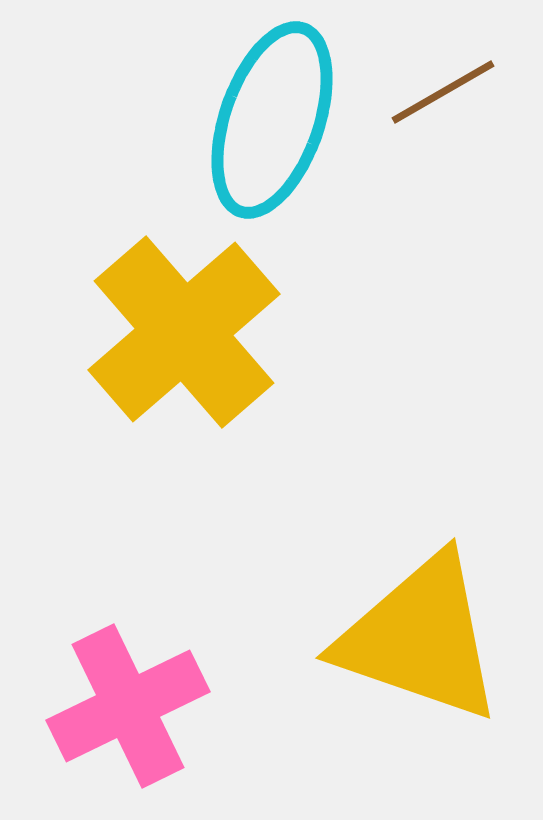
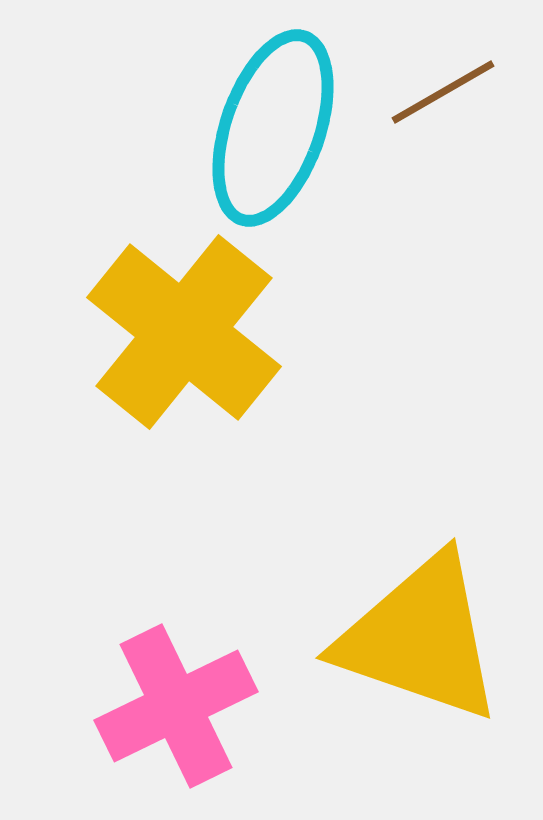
cyan ellipse: moved 1 px right, 8 px down
yellow cross: rotated 10 degrees counterclockwise
pink cross: moved 48 px right
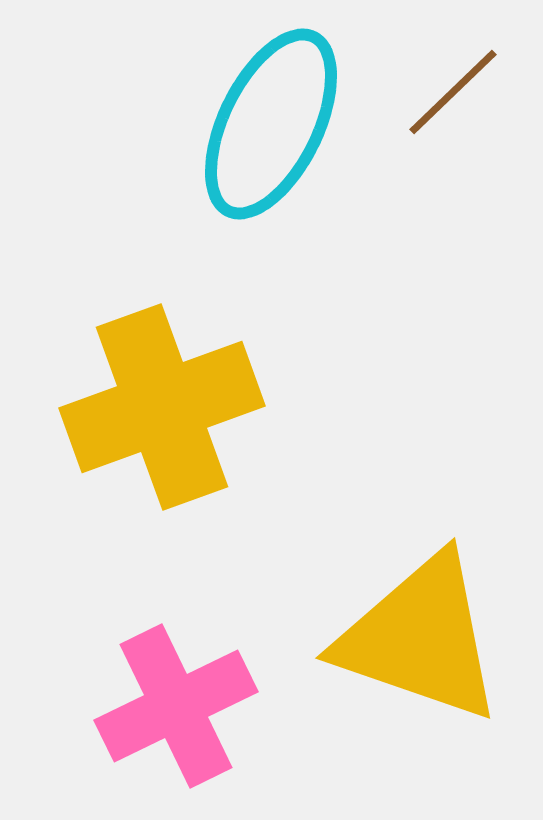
brown line: moved 10 px right; rotated 14 degrees counterclockwise
cyan ellipse: moved 2 px left, 4 px up; rotated 7 degrees clockwise
yellow cross: moved 22 px left, 75 px down; rotated 31 degrees clockwise
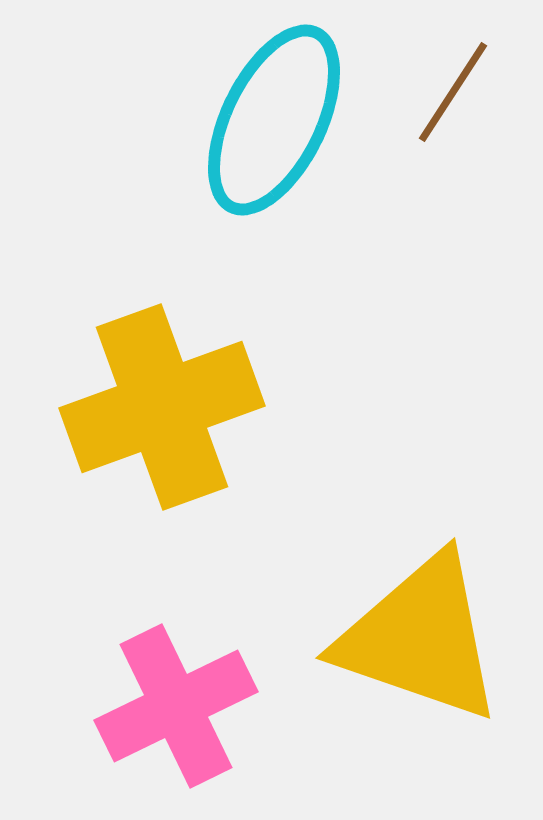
brown line: rotated 13 degrees counterclockwise
cyan ellipse: moved 3 px right, 4 px up
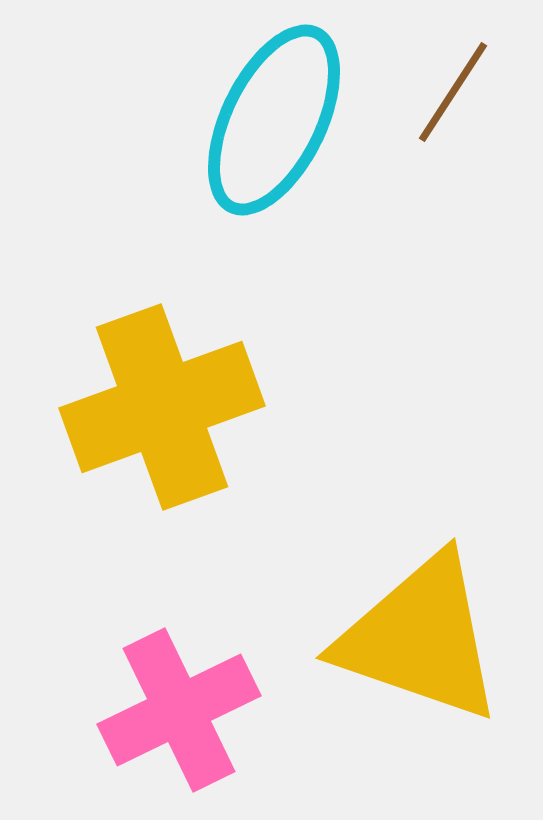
pink cross: moved 3 px right, 4 px down
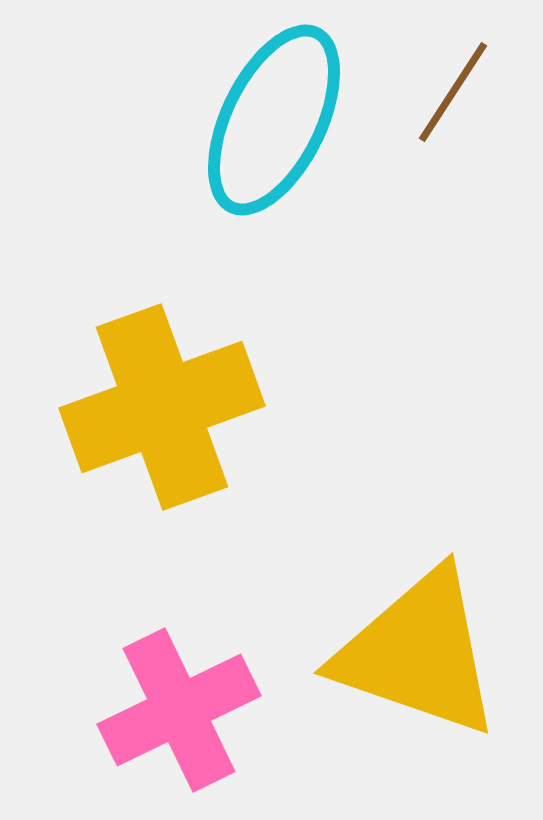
yellow triangle: moved 2 px left, 15 px down
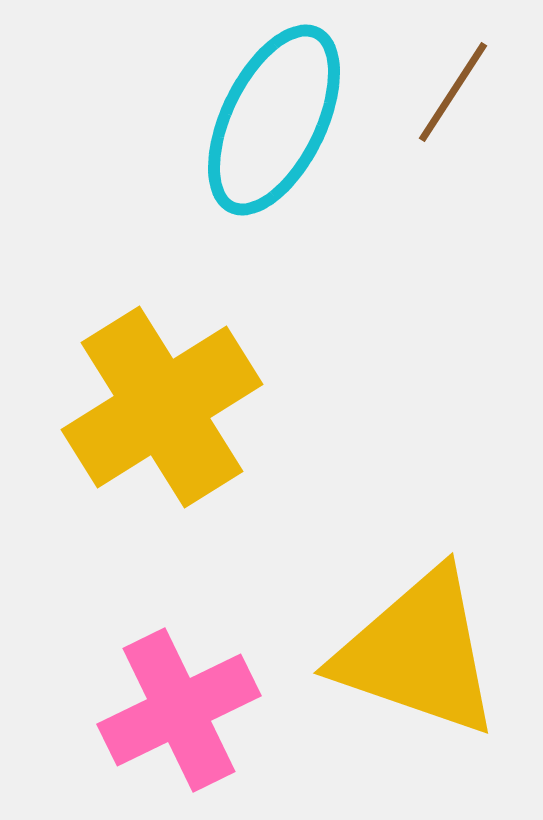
yellow cross: rotated 12 degrees counterclockwise
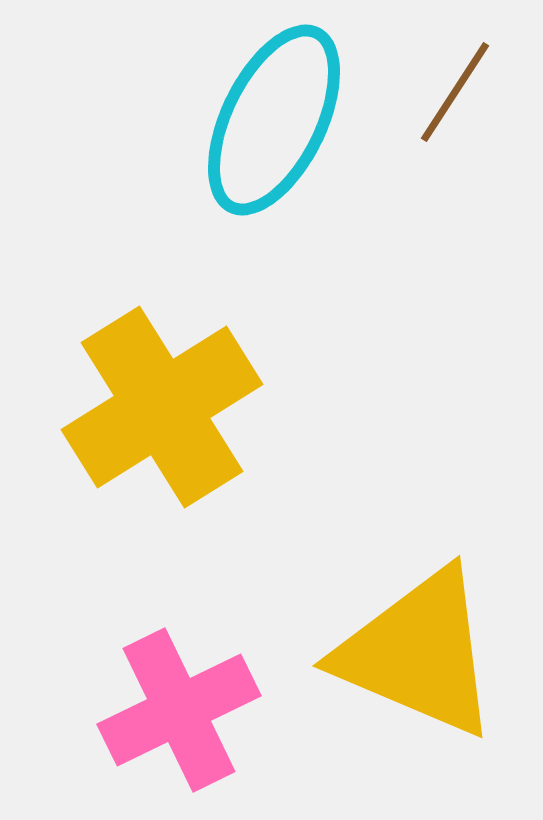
brown line: moved 2 px right
yellow triangle: rotated 4 degrees clockwise
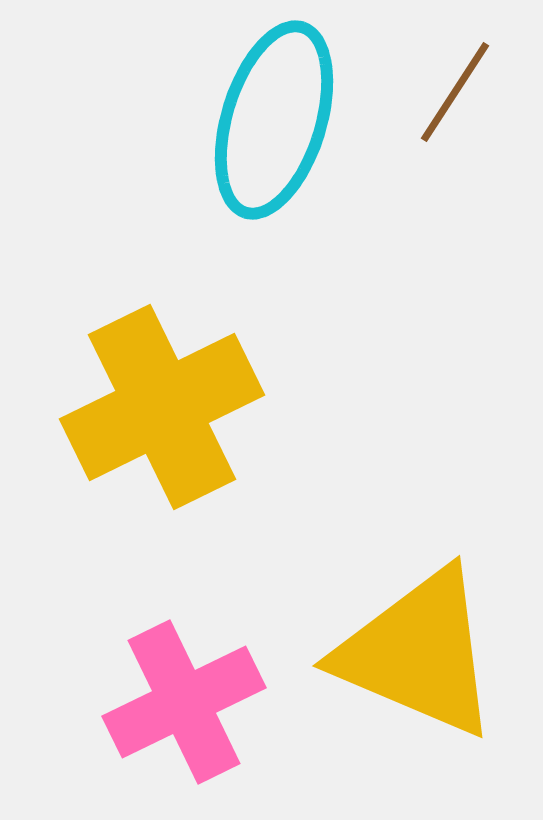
cyan ellipse: rotated 9 degrees counterclockwise
yellow cross: rotated 6 degrees clockwise
pink cross: moved 5 px right, 8 px up
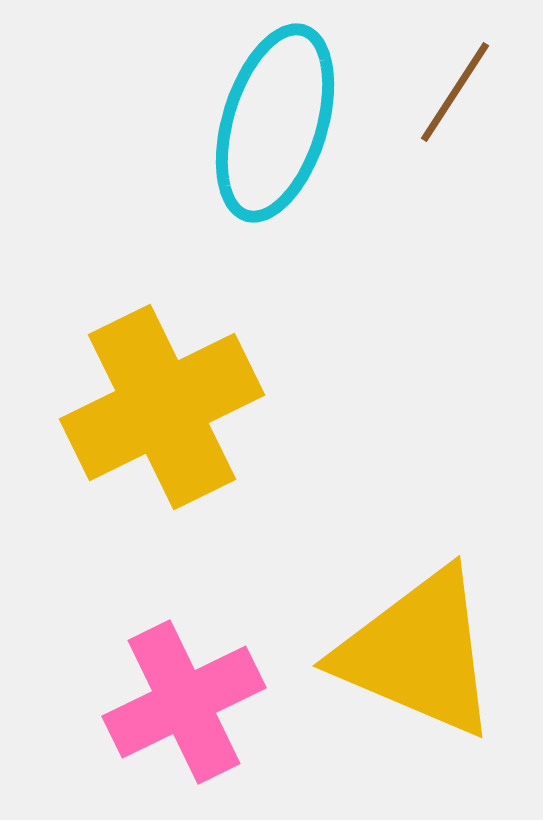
cyan ellipse: moved 1 px right, 3 px down
